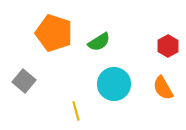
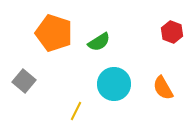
red hexagon: moved 4 px right, 14 px up; rotated 10 degrees counterclockwise
yellow line: rotated 42 degrees clockwise
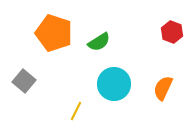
orange semicircle: rotated 55 degrees clockwise
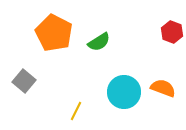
orange pentagon: rotated 9 degrees clockwise
cyan circle: moved 10 px right, 8 px down
orange semicircle: rotated 85 degrees clockwise
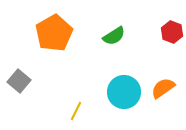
orange pentagon: rotated 15 degrees clockwise
green semicircle: moved 15 px right, 6 px up
gray square: moved 5 px left
orange semicircle: rotated 55 degrees counterclockwise
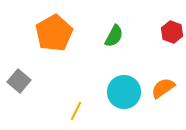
green semicircle: rotated 30 degrees counterclockwise
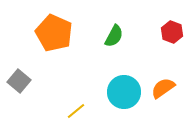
orange pentagon: rotated 18 degrees counterclockwise
yellow line: rotated 24 degrees clockwise
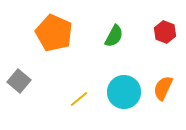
red hexagon: moved 7 px left
orange semicircle: rotated 30 degrees counterclockwise
yellow line: moved 3 px right, 12 px up
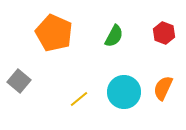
red hexagon: moved 1 px left, 1 px down
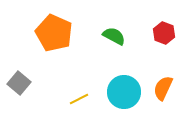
green semicircle: rotated 90 degrees counterclockwise
gray square: moved 2 px down
yellow line: rotated 12 degrees clockwise
